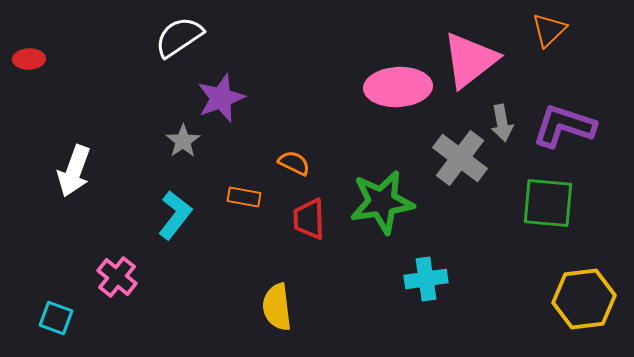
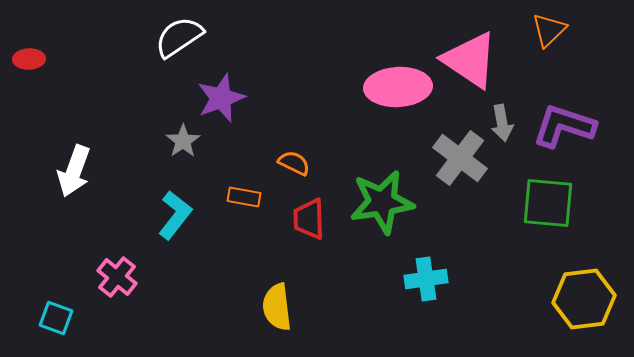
pink triangle: rotated 48 degrees counterclockwise
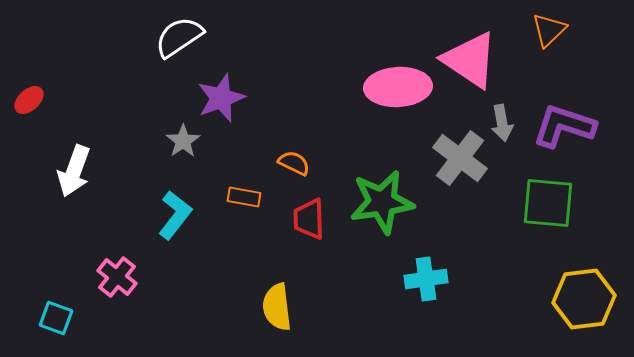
red ellipse: moved 41 px down; rotated 40 degrees counterclockwise
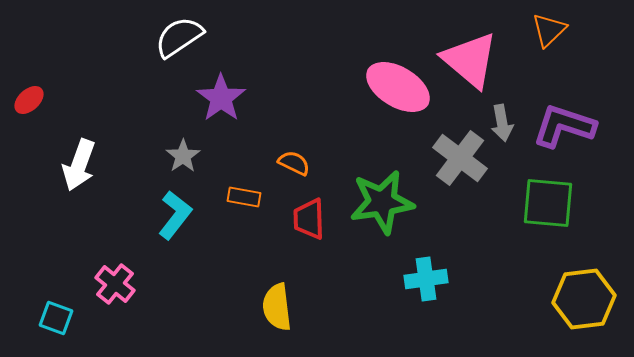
pink triangle: rotated 6 degrees clockwise
pink ellipse: rotated 34 degrees clockwise
purple star: rotated 15 degrees counterclockwise
gray star: moved 15 px down
white arrow: moved 5 px right, 6 px up
pink cross: moved 2 px left, 7 px down
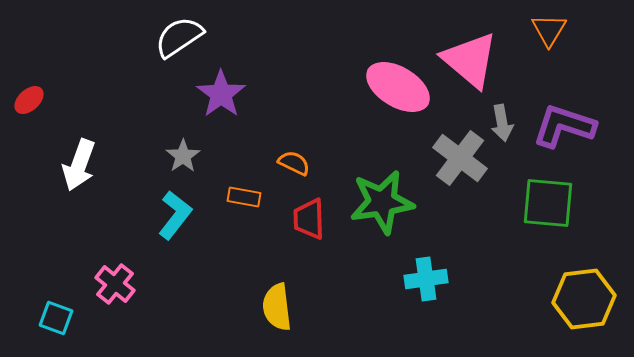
orange triangle: rotated 15 degrees counterclockwise
purple star: moved 4 px up
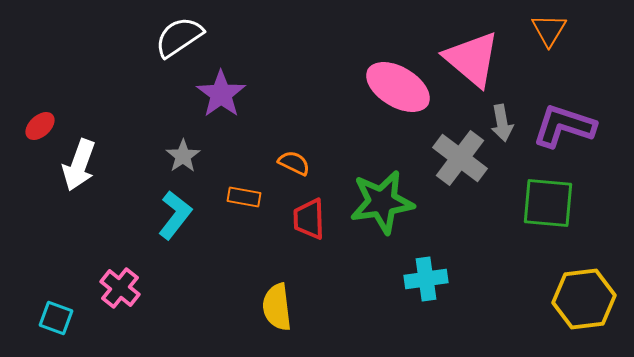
pink triangle: moved 2 px right, 1 px up
red ellipse: moved 11 px right, 26 px down
pink cross: moved 5 px right, 4 px down
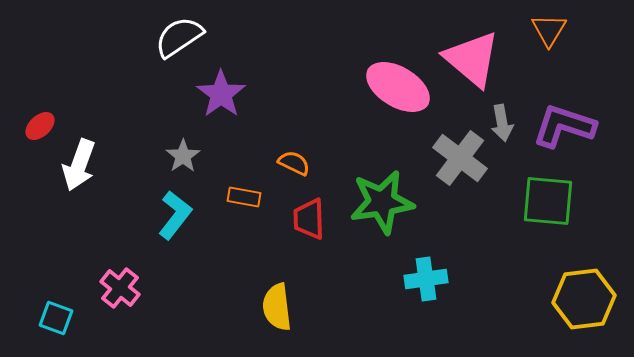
green square: moved 2 px up
